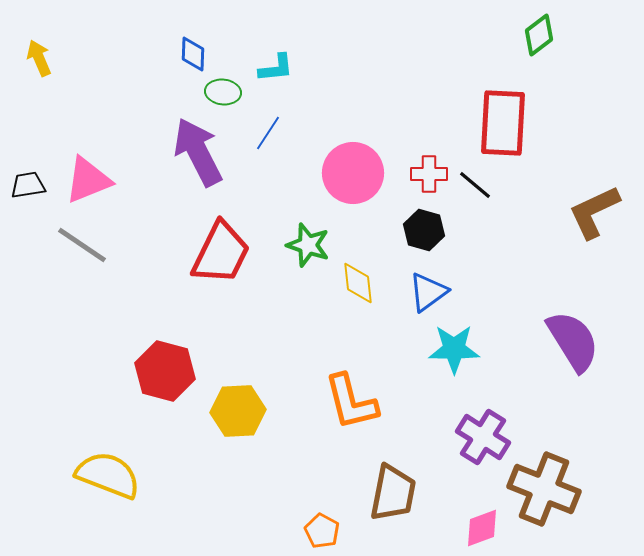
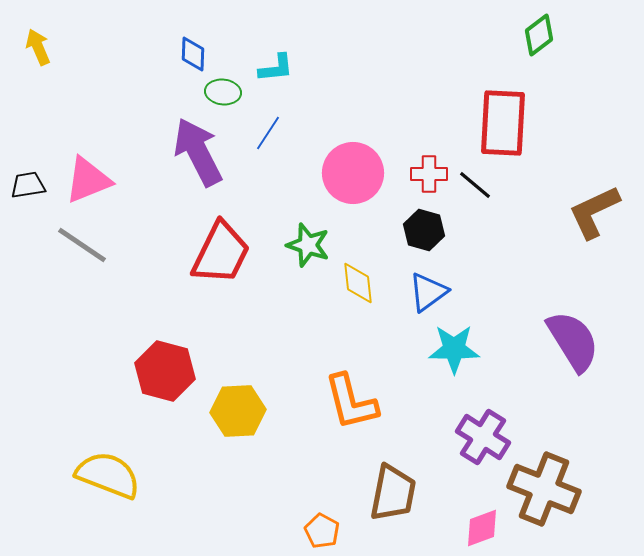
yellow arrow: moved 1 px left, 11 px up
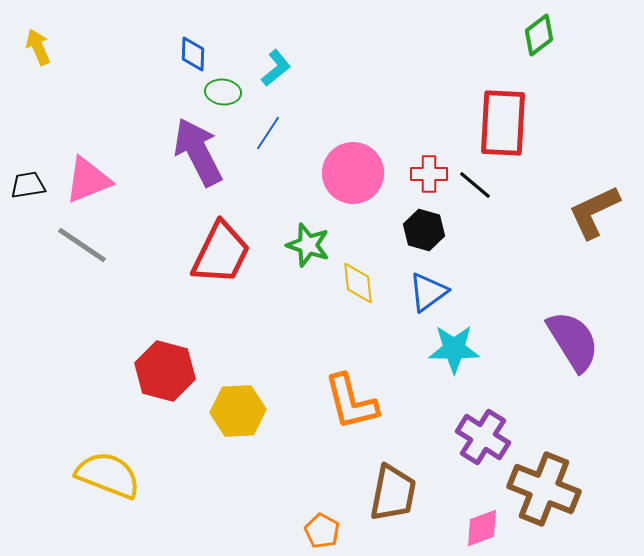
cyan L-shape: rotated 33 degrees counterclockwise
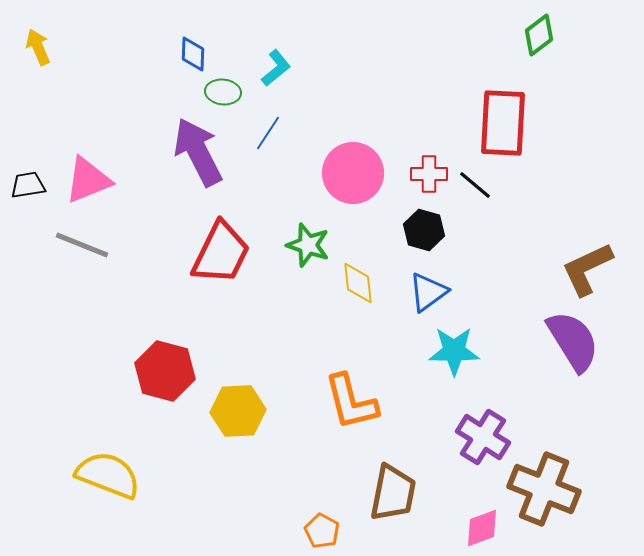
brown L-shape: moved 7 px left, 57 px down
gray line: rotated 12 degrees counterclockwise
cyan star: moved 2 px down
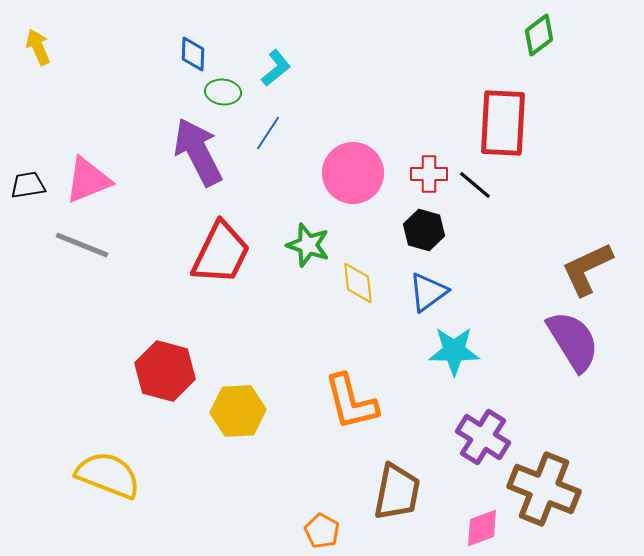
brown trapezoid: moved 4 px right, 1 px up
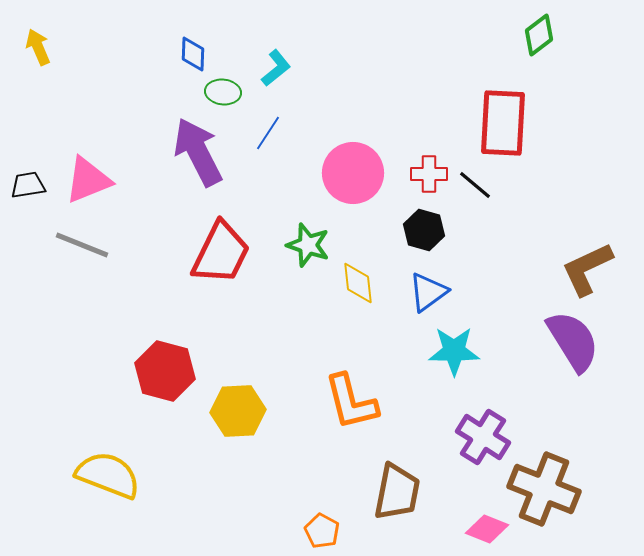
pink diamond: moved 5 px right, 1 px down; rotated 42 degrees clockwise
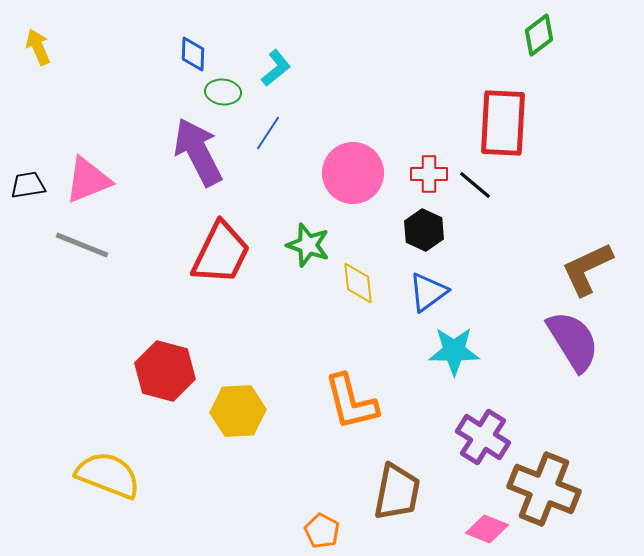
black hexagon: rotated 9 degrees clockwise
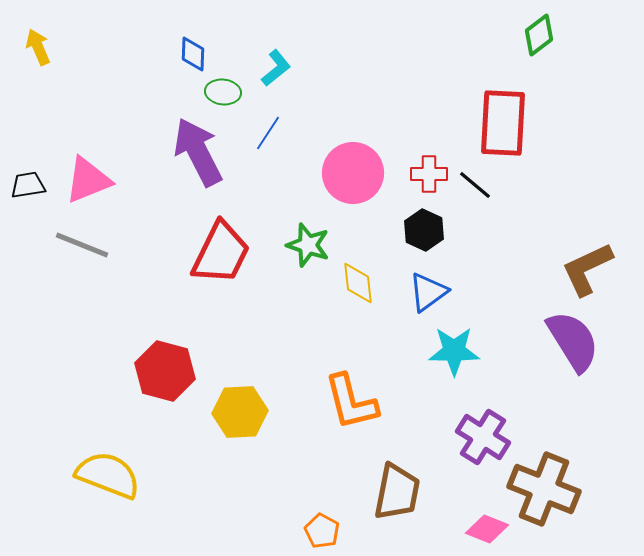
yellow hexagon: moved 2 px right, 1 px down
